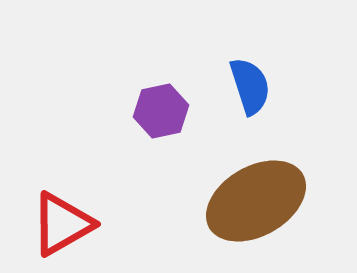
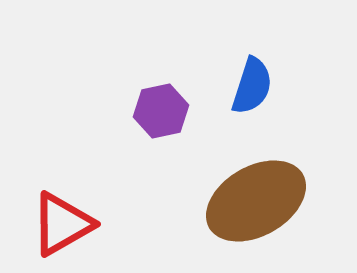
blue semicircle: moved 2 px right; rotated 36 degrees clockwise
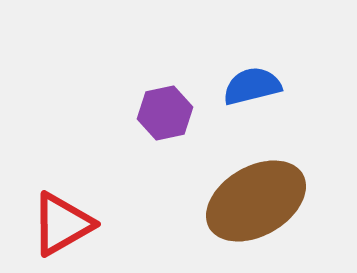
blue semicircle: rotated 122 degrees counterclockwise
purple hexagon: moved 4 px right, 2 px down
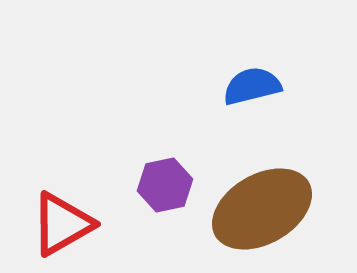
purple hexagon: moved 72 px down
brown ellipse: moved 6 px right, 8 px down
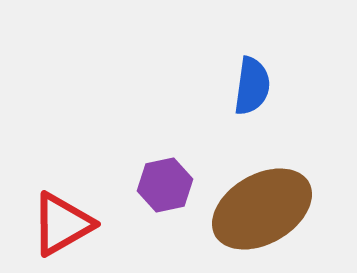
blue semicircle: rotated 112 degrees clockwise
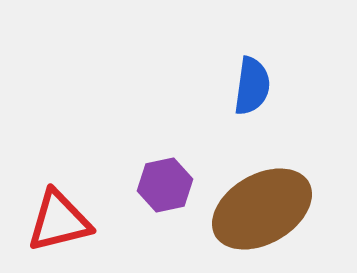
red triangle: moved 3 px left, 3 px up; rotated 16 degrees clockwise
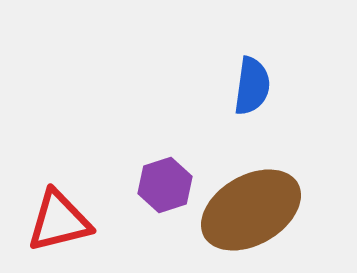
purple hexagon: rotated 6 degrees counterclockwise
brown ellipse: moved 11 px left, 1 px down
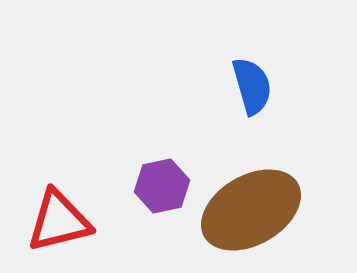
blue semicircle: rotated 24 degrees counterclockwise
purple hexagon: moved 3 px left, 1 px down; rotated 6 degrees clockwise
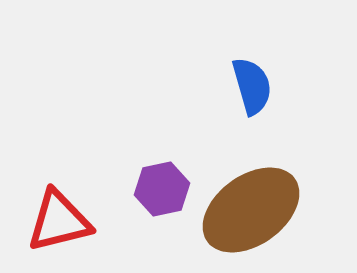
purple hexagon: moved 3 px down
brown ellipse: rotated 6 degrees counterclockwise
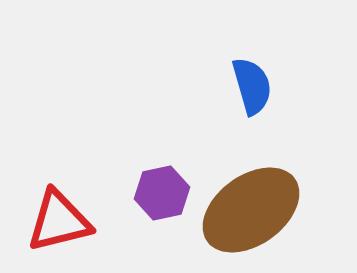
purple hexagon: moved 4 px down
